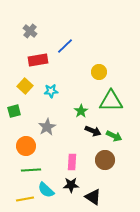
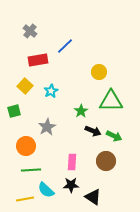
cyan star: rotated 24 degrees counterclockwise
brown circle: moved 1 px right, 1 px down
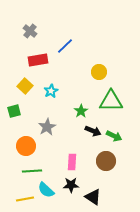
green line: moved 1 px right, 1 px down
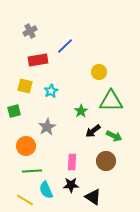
gray cross: rotated 24 degrees clockwise
yellow square: rotated 28 degrees counterclockwise
black arrow: rotated 119 degrees clockwise
cyan semicircle: rotated 24 degrees clockwise
yellow line: moved 1 px down; rotated 42 degrees clockwise
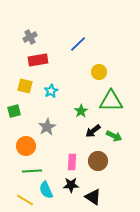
gray cross: moved 6 px down
blue line: moved 13 px right, 2 px up
brown circle: moved 8 px left
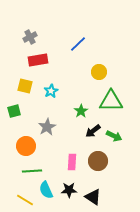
black star: moved 2 px left, 5 px down
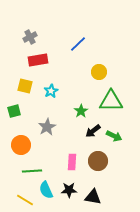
orange circle: moved 5 px left, 1 px up
black triangle: rotated 24 degrees counterclockwise
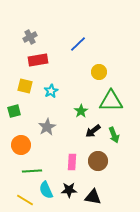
green arrow: moved 1 px up; rotated 42 degrees clockwise
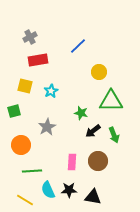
blue line: moved 2 px down
green star: moved 2 px down; rotated 24 degrees counterclockwise
cyan semicircle: moved 2 px right
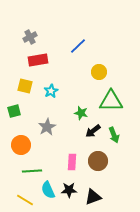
black triangle: rotated 30 degrees counterclockwise
